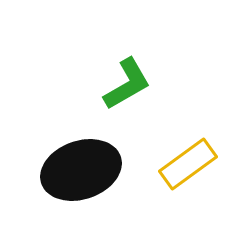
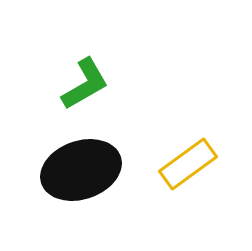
green L-shape: moved 42 px left
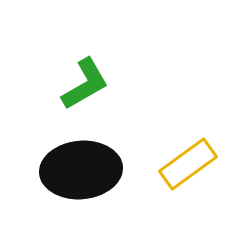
black ellipse: rotated 14 degrees clockwise
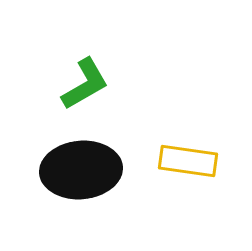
yellow rectangle: moved 3 px up; rotated 44 degrees clockwise
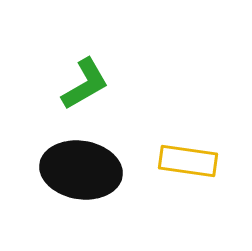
black ellipse: rotated 14 degrees clockwise
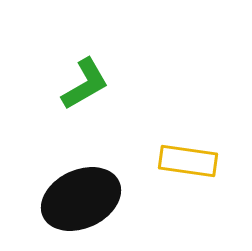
black ellipse: moved 29 px down; rotated 34 degrees counterclockwise
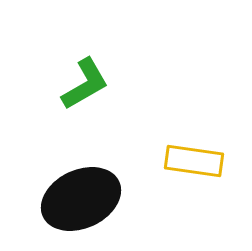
yellow rectangle: moved 6 px right
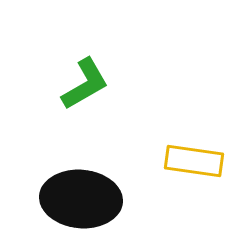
black ellipse: rotated 30 degrees clockwise
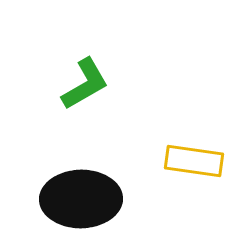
black ellipse: rotated 6 degrees counterclockwise
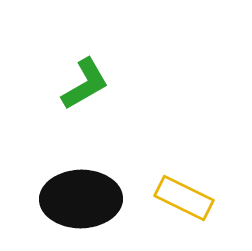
yellow rectangle: moved 10 px left, 37 px down; rotated 18 degrees clockwise
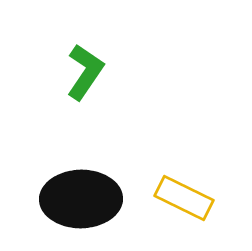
green L-shape: moved 12 px up; rotated 26 degrees counterclockwise
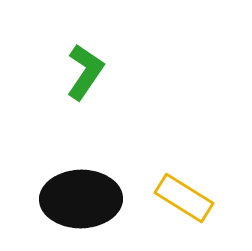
yellow rectangle: rotated 6 degrees clockwise
